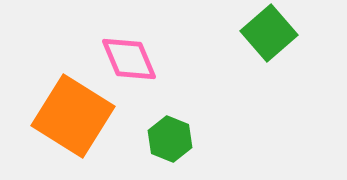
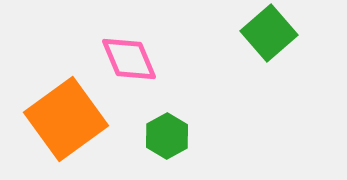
orange square: moved 7 px left, 3 px down; rotated 22 degrees clockwise
green hexagon: moved 3 px left, 3 px up; rotated 9 degrees clockwise
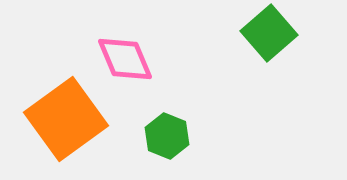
pink diamond: moved 4 px left
green hexagon: rotated 9 degrees counterclockwise
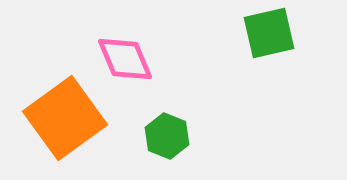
green square: rotated 28 degrees clockwise
orange square: moved 1 px left, 1 px up
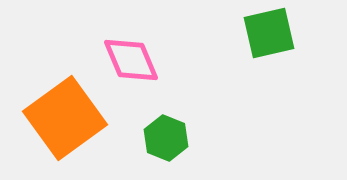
pink diamond: moved 6 px right, 1 px down
green hexagon: moved 1 px left, 2 px down
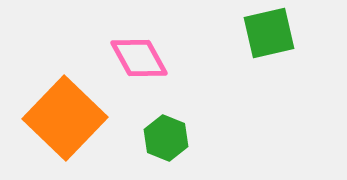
pink diamond: moved 8 px right, 2 px up; rotated 6 degrees counterclockwise
orange square: rotated 10 degrees counterclockwise
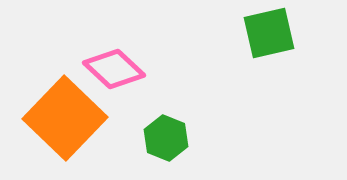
pink diamond: moved 25 px left, 11 px down; rotated 18 degrees counterclockwise
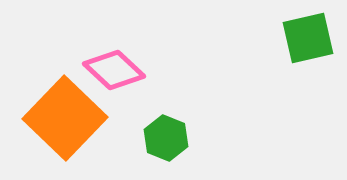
green square: moved 39 px right, 5 px down
pink diamond: moved 1 px down
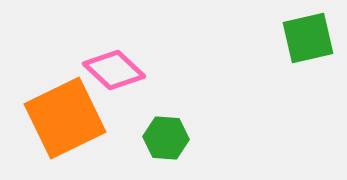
orange square: rotated 20 degrees clockwise
green hexagon: rotated 18 degrees counterclockwise
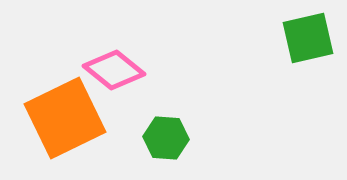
pink diamond: rotated 4 degrees counterclockwise
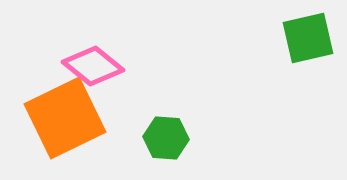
pink diamond: moved 21 px left, 4 px up
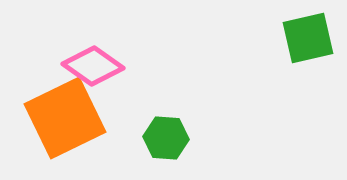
pink diamond: rotated 4 degrees counterclockwise
